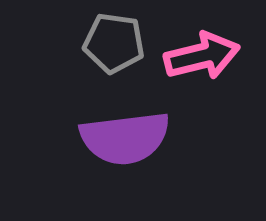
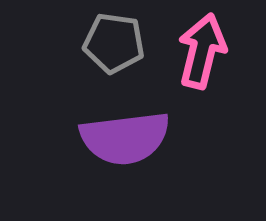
pink arrow: moved 5 px up; rotated 62 degrees counterclockwise
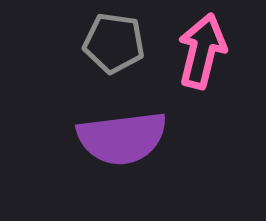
purple semicircle: moved 3 px left
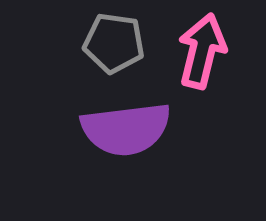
purple semicircle: moved 4 px right, 9 px up
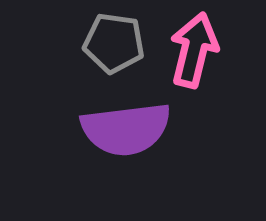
pink arrow: moved 8 px left, 1 px up
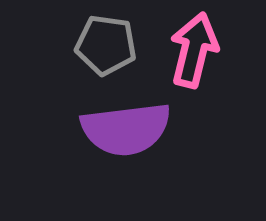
gray pentagon: moved 8 px left, 2 px down
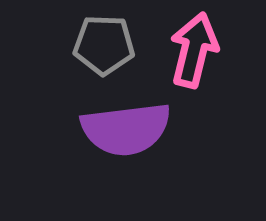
gray pentagon: moved 2 px left; rotated 6 degrees counterclockwise
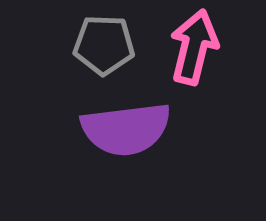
pink arrow: moved 3 px up
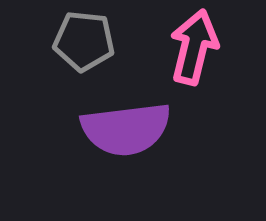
gray pentagon: moved 20 px left, 4 px up; rotated 4 degrees clockwise
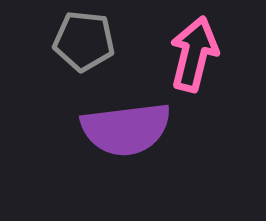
pink arrow: moved 7 px down
